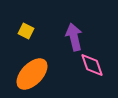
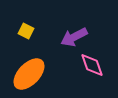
purple arrow: rotated 104 degrees counterclockwise
orange ellipse: moved 3 px left
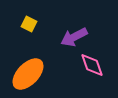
yellow square: moved 3 px right, 7 px up
orange ellipse: moved 1 px left
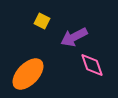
yellow square: moved 13 px right, 3 px up
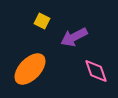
pink diamond: moved 4 px right, 6 px down
orange ellipse: moved 2 px right, 5 px up
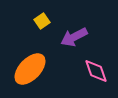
yellow square: rotated 28 degrees clockwise
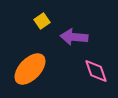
purple arrow: rotated 32 degrees clockwise
